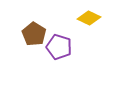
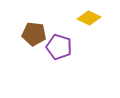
brown pentagon: rotated 25 degrees counterclockwise
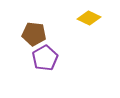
purple pentagon: moved 14 px left, 11 px down; rotated 25 degrees clockwise
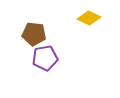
purple pentagon: rotated 20 degrees clockwise
